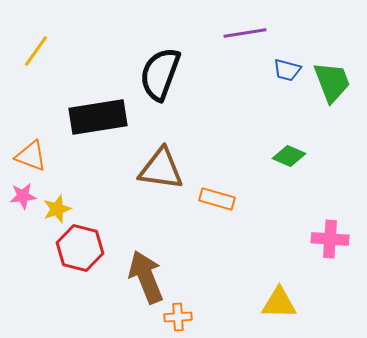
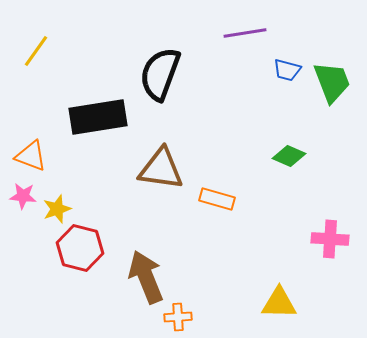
pink star: rotated 12 degrees clockwise
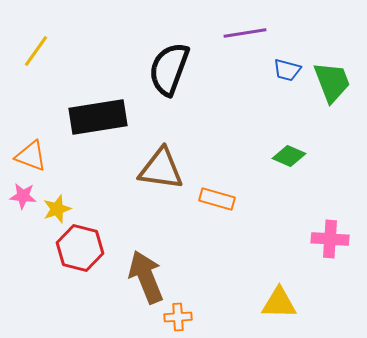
black semicircle: moved 9 px right, 5 px up
